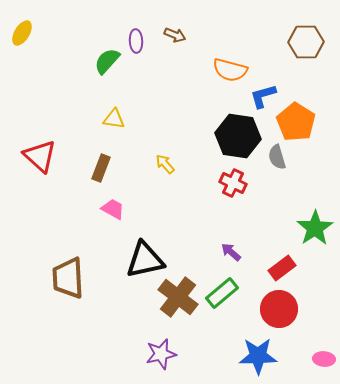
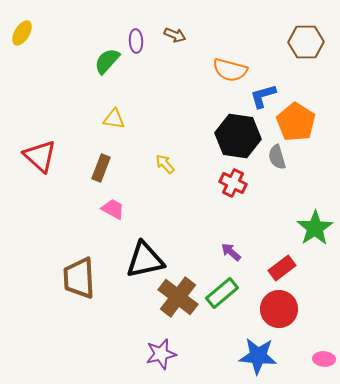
brown trapezoid: moved 11 px right
blue star: rotated 6 degrees clockwise
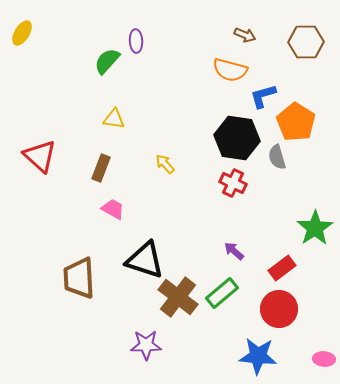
brown arrow: moved 70 px right
black hexagon: moved 1 px left, 2 px down
purple arrow: moved 3 px right, 1 px up
black triangle: rotated 30 degrees clockwise
purple star: moved 15 px left, 9 px up; rotated 12 degrees clockwise
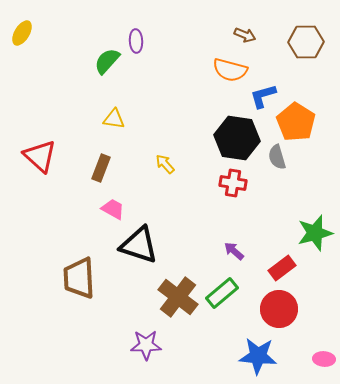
red cross: rotated 16 degrees counterclockwise
green star: moved 5 px down; rotated 18 degrees clockwise
black triangle: moved 6 px left, 15 px up
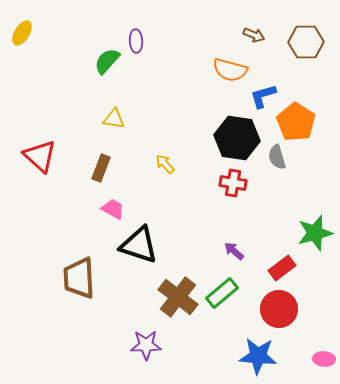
brown arrow: moved 9 px right
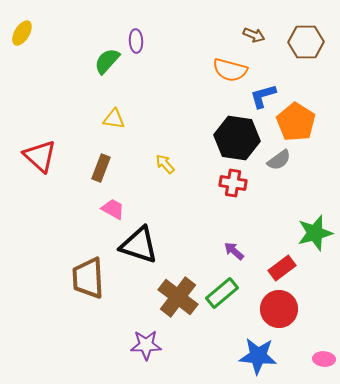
gray semicircle: moved 2 px right, 3 px down; rotated 110 degrees counterclockwise
brown trapezoid: moved 9 px right
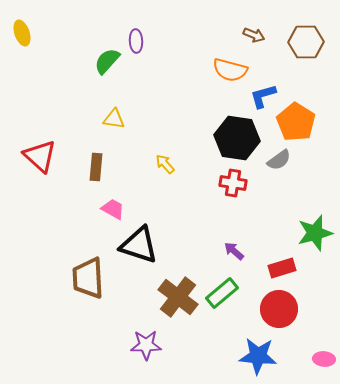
yellow ellipse: rotated 50 degrees counterclockwise
brown rectangle: moved 5 px left, 1 px up; rotated 16 degrees counterclockwise
red rectangle: rotated 20 degrees clockwise
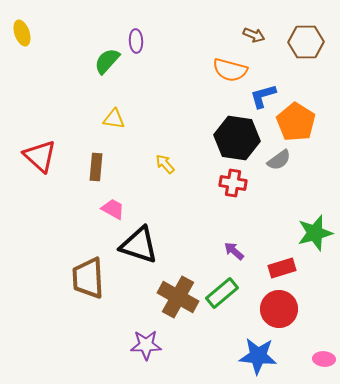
brown cross: rotated 9 degrees counterclockwise
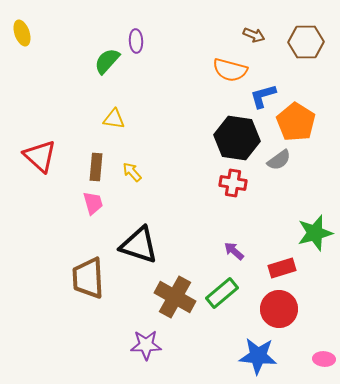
yellow arrow: moved 33 px left, 8 px down
pink trapezoid: moved 20 px left, 6 px up; rotated 45 degrees clockwise
brown cross: moved 3 px left
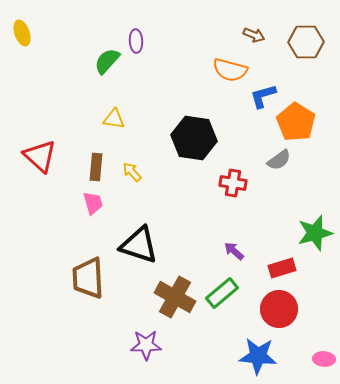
black hexagon: moved 43 px left
